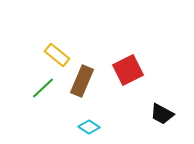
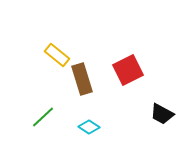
brown rectangle: moved 2 px up; rotated 40 degrees counterclockwise
green line: moved 29 px down
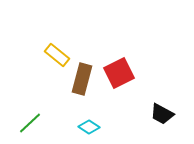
red square: moved 9 px left, 3 px down
brown rectangle: rotated 32 degrees clockwise
green line: moved 13 px left, 6 px down
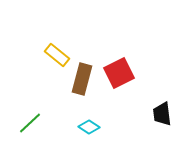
black trapezoid: rotated 55 degrees clockwise
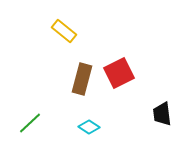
yellow rectangle: moved 7 px right, 24 px up
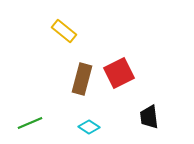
black trapezoid: moved 13 px left, 3 px down
green line: rotated 20 degrees clockwise
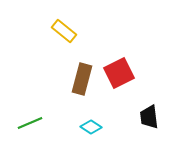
cyan diamond: moved 2 px right
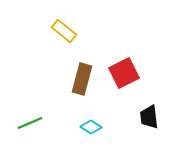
red square: moved 5 px right
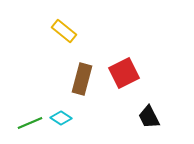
black trapezoid: rotated 20 degrees counterclockwise
cyan diamond: moved 30 px left, 9 px up
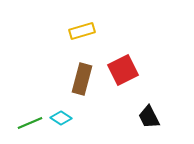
yellow rectangle: moved 18 px right; rotated 55 degrees counterclockwise
red square: moved 1 px left, 3 px up
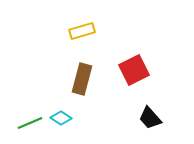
red square: moved 11 px right
black trapezoid: moved 1 px right, 1 px down; rotated 15 degrees counterclockwise
